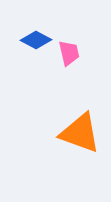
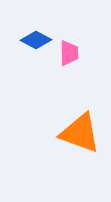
pink trapezoid: rotated 12 degrees clockwise
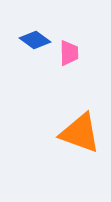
blue diamond: moved 1 px left; rotated 8 degrees clockwise
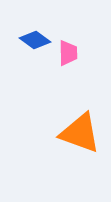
pink trapezoid: moved 1 px left
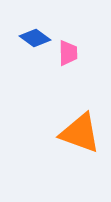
blue diamond: moved 2 px up
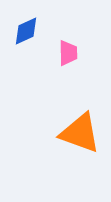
blue diamond: moved 9 px left, 7 px up; rotated 60 degrees counterclockwise
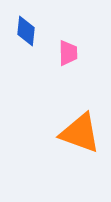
blue diamond: rotated 60 degrees counterclockwise
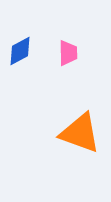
blue diamond: moved 6 px left, 20 px down; rotated 56 degrees clockwise
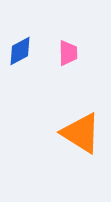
orange triangle: moved 1 px right; rotated 12 degrees clockwise
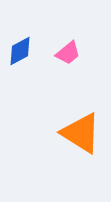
pink trapezoid: rotated 52 degrees clockwise
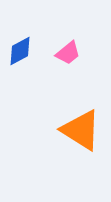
orange triangle: moved 3 px up
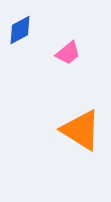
blue diamond: moved 21 px up
